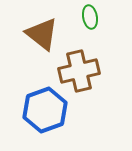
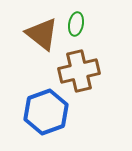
green ellipse: moved 14 px left, 7 px down; rotated 20 degrees clockwise
blue hexagon: moved 1 px right, 2 px down
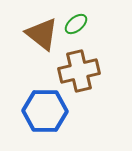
green ellipse: rotated 40 degrees clockwise
blue hexagon: moved 1 px left, 1 px up; rotated 21 degrees clockwise
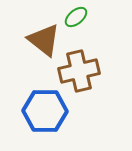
green ellipse: moved 7 px up
brown triangle: moved 2 px right, 6 px down
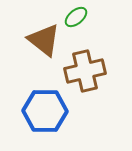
brown cross: moved 6 px right
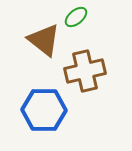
blue hexagon: moved 1 px left, 1 px up
